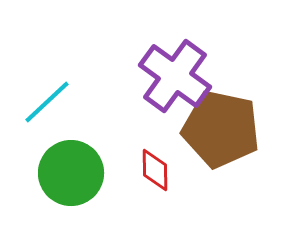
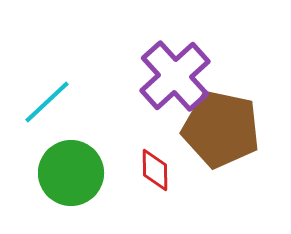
purple cross: rotated 12 degrees clockwise
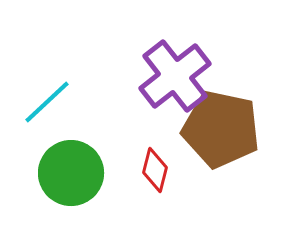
purple cross: rotated 4 degrees clockwise
red diamond: rotated 15 degrees clockwise
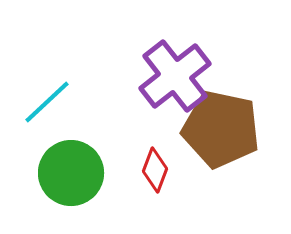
red diamond: rotated 6 degrees clockwise
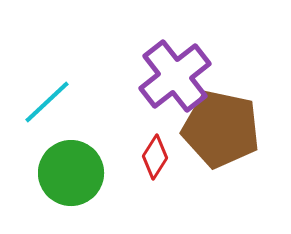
red diamond: moved 13 px up; rotated 12 degrees clockwise
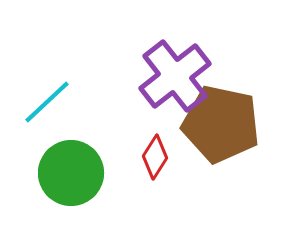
brown pentagon: moved 5 px up
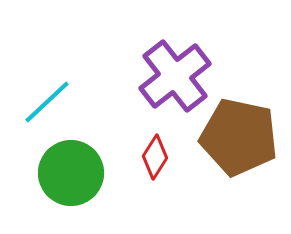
brown pentagon: moved 18 px right, 13 px down
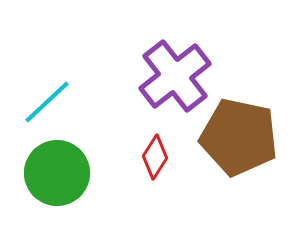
green circle: moved 14 px left
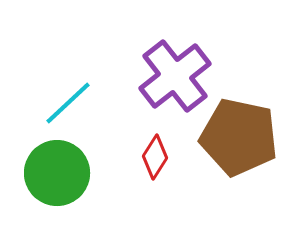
cyan line: moved 21 px right, 1 px down
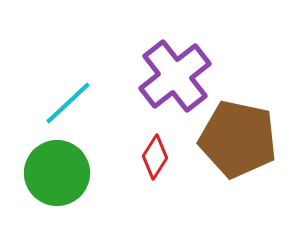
brown pentagon: moved 1 px left, 2 px down
